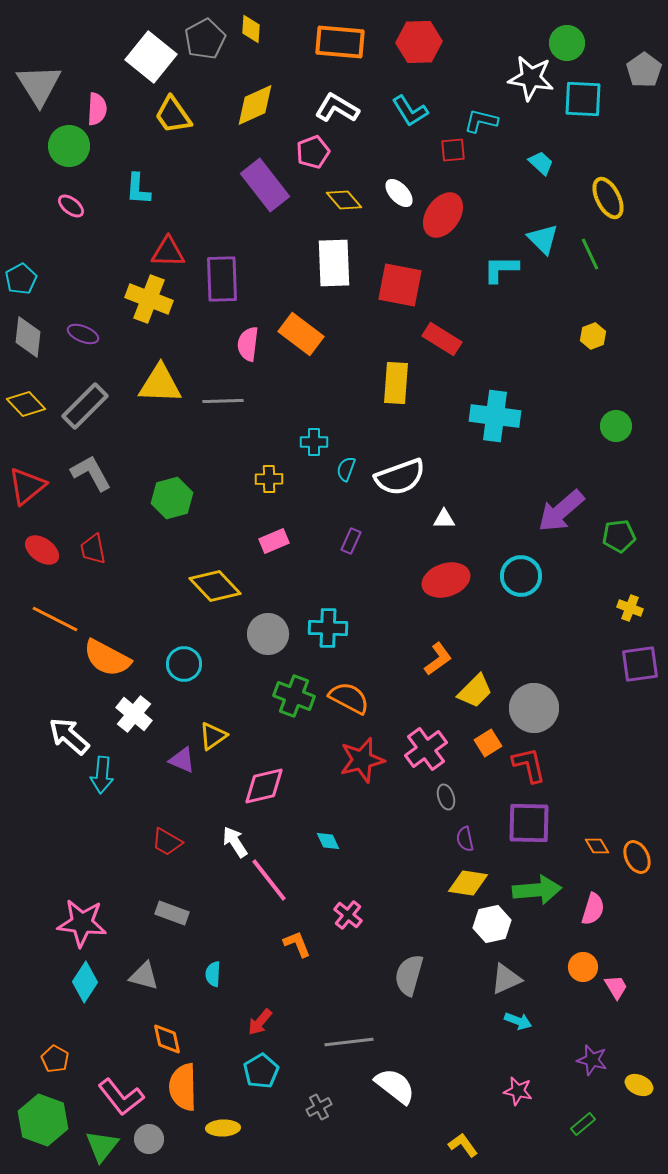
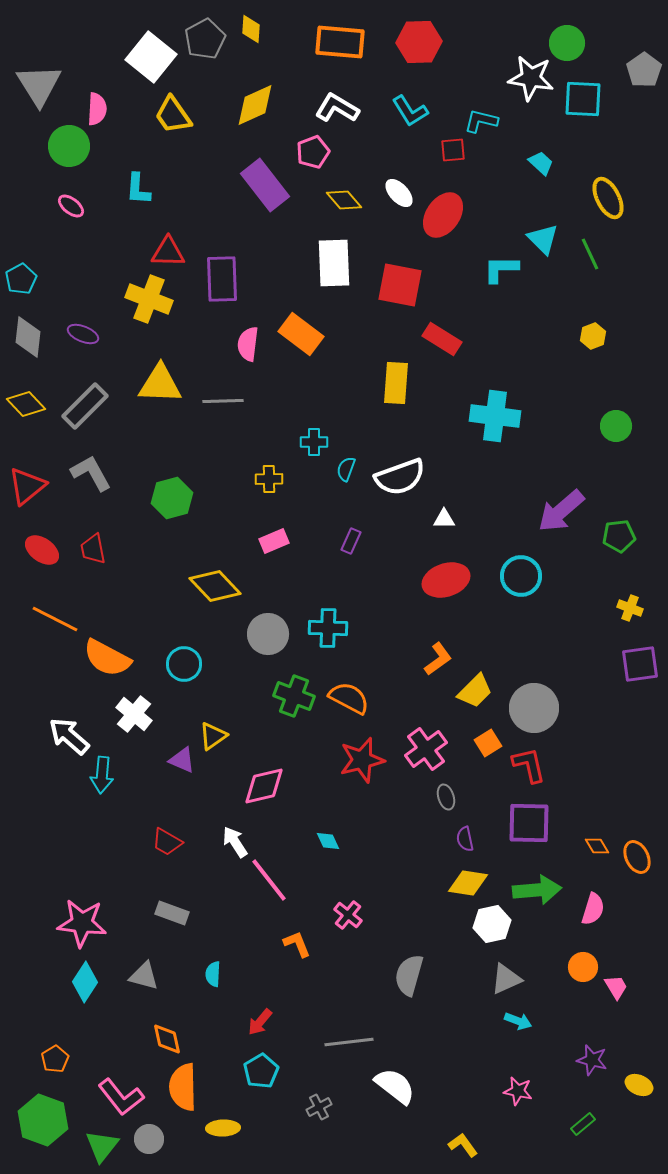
orange pentagon at (55, 1059): rotated 12 degrees clockwise
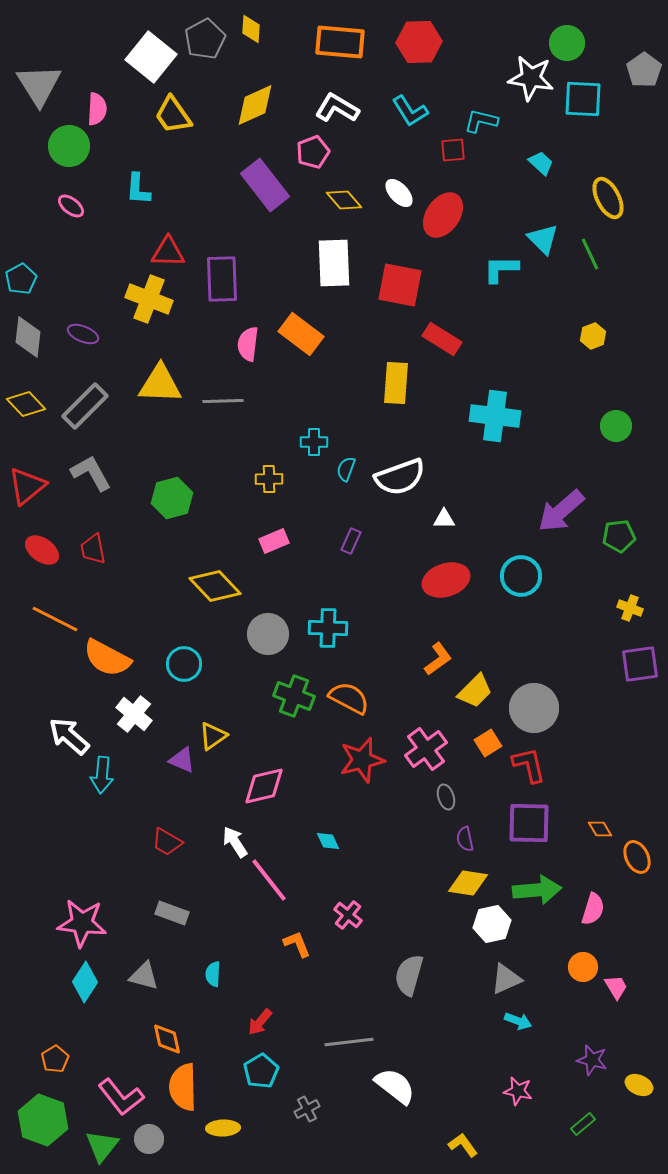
orange diamond at (597, 846): moved 3 px right, 17 px up
gray cross at (319, 1107): moved 12 px left, 2 px down
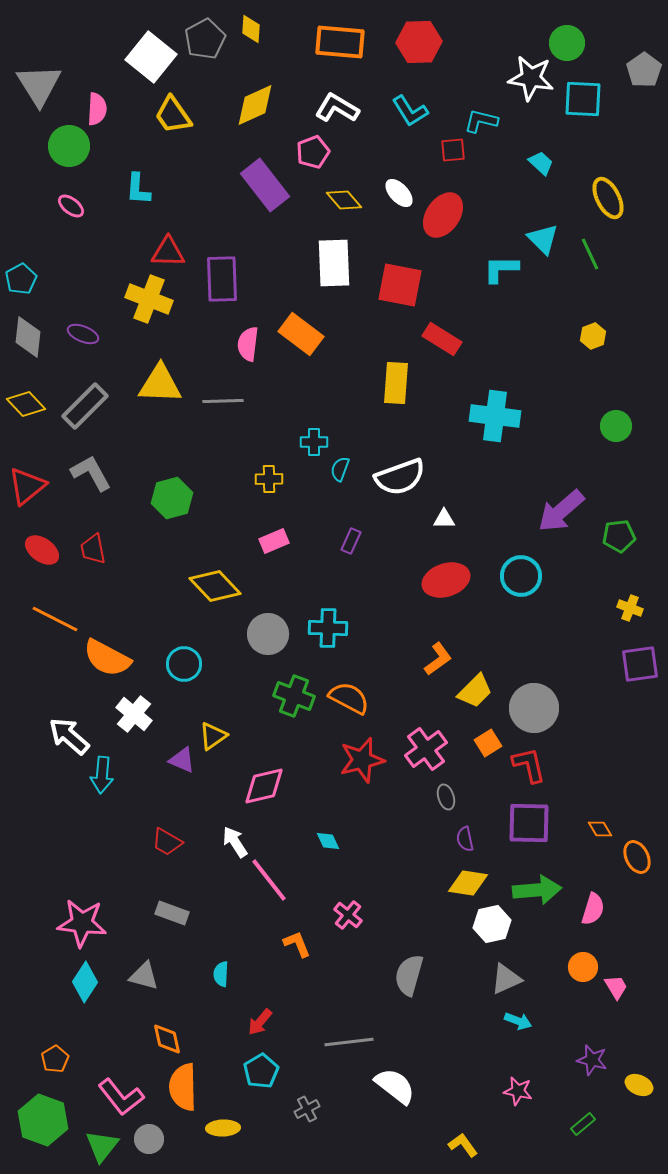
cyan semicircle at (346, 469): moved 6 px left
cyan semicircle at (213, 974): moved 8 px right
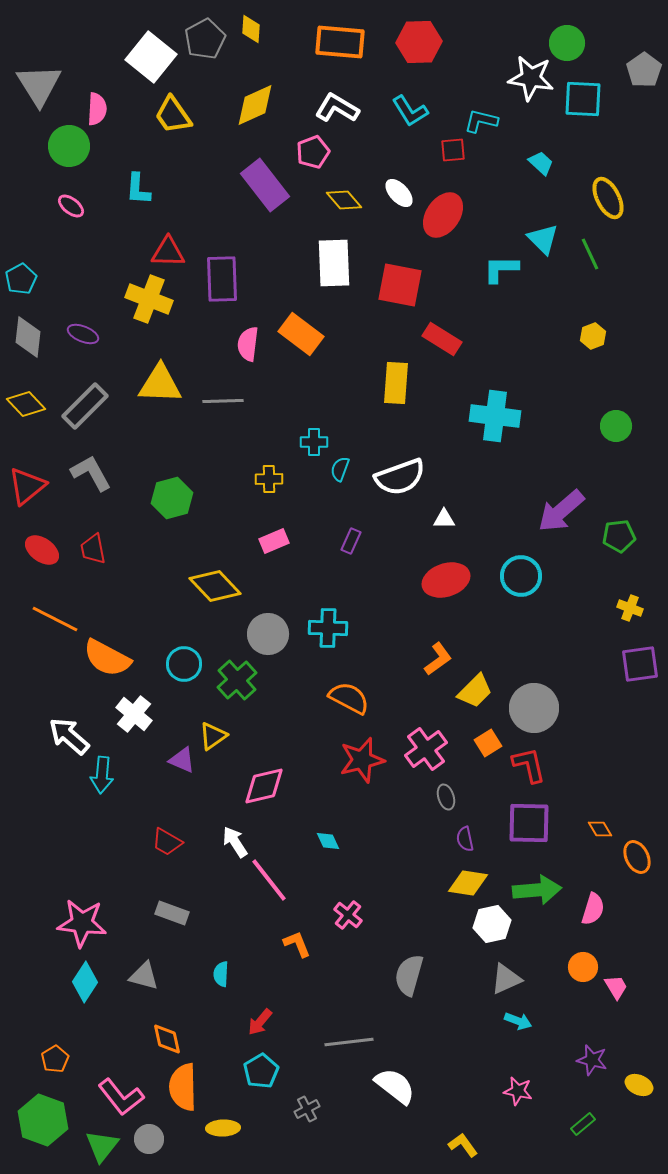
green cross at (294, 696): moved 57 px left, 16 px up; rotated 27 degrees clockwise
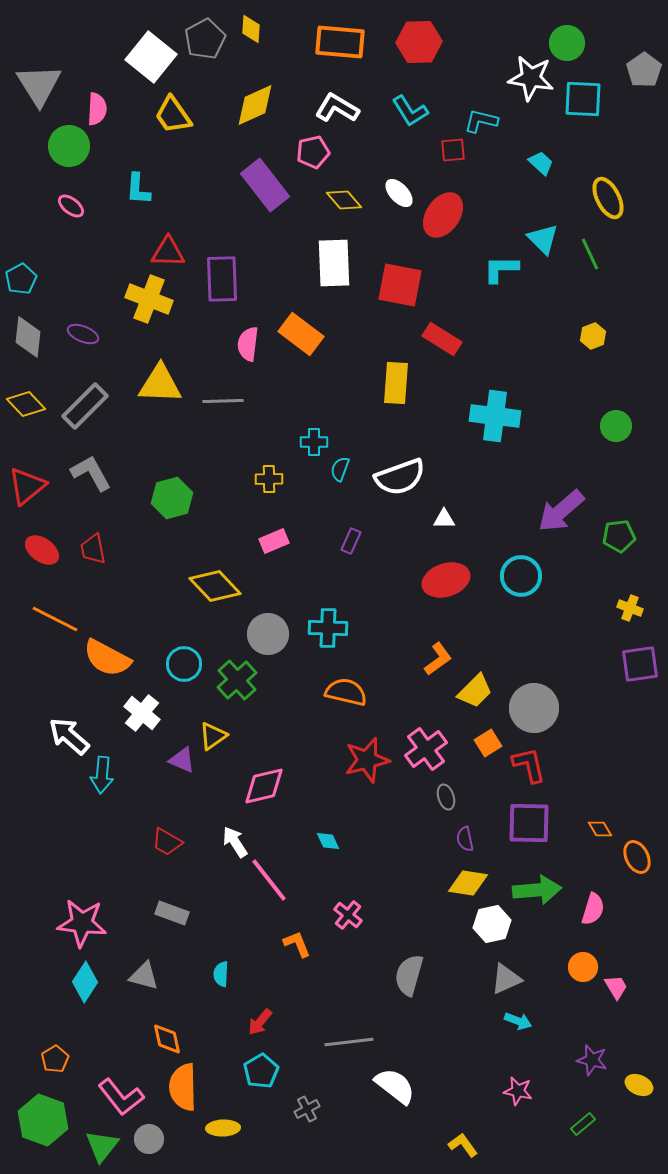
pink pentagon at (313, 152): rotated 8 degrees clockwise
orange semicircle at (349, 698): moved 3 px left, 6 px up; rotated 15 degrees counterclockwise
white cross at (134, 714): moved 8 px right, 1 px up
red star at (362, 760): moved 5 px right
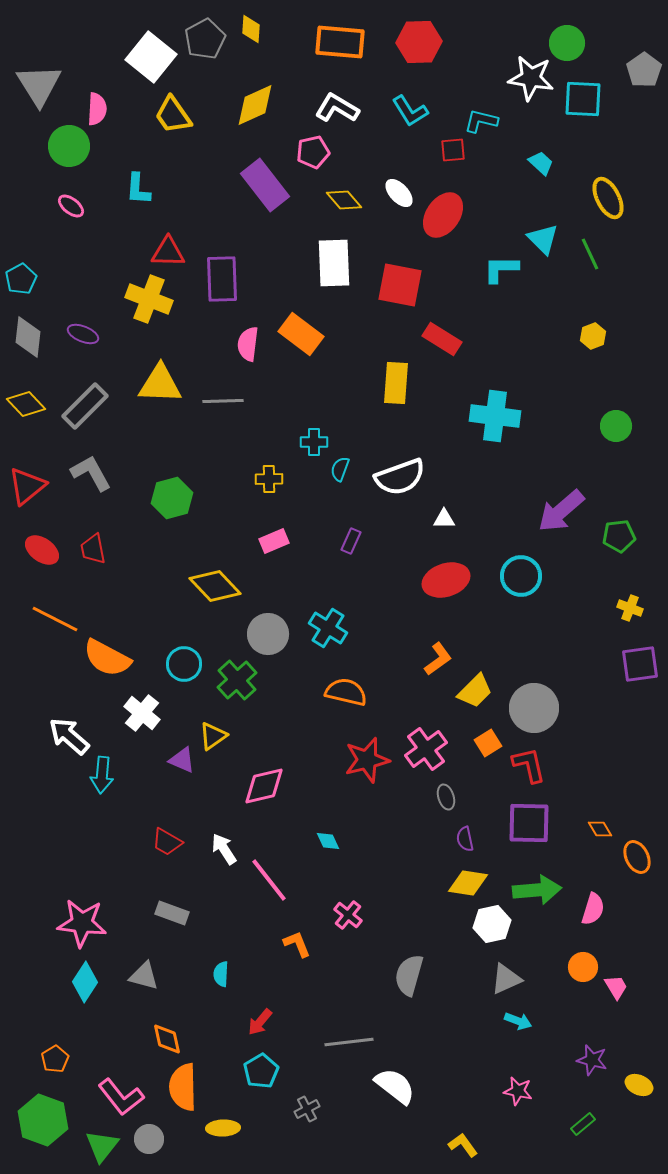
cyan cross at (328, 628): rotated 30 degrees clockwise
white arrow at (235, 842): moved 11 px left, 7 px down
